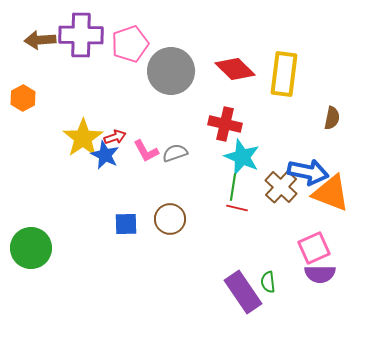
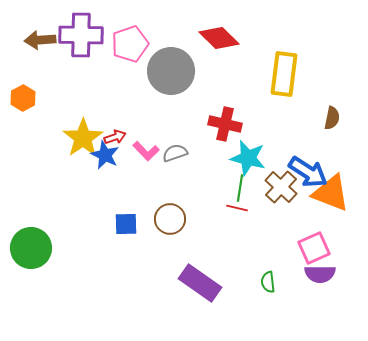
red diamond: moved 16 px left, 31 px up
pink L-shape: rotated 16 degrees counterclockwise
cyan star: moved 6 px right, 1 px down; rotated 9 degrees counterclockwise
blue arrow: rotated 21 degrees clockwise
green line: moved 7 px right, 1 px down
purple rectangle: moved 43 px left, 9 px up; rotated 21 degrees counterclockwise
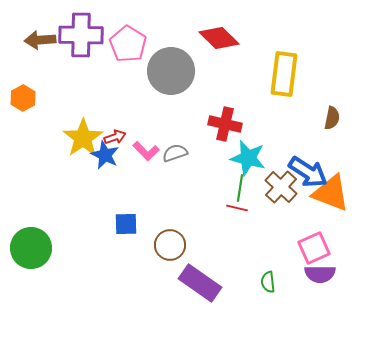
pink pentagon: moved 2 px left; rotated 21 degrees counterclockwise
brown circle: moved 26 px down
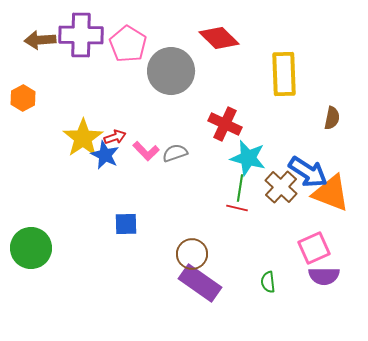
yellow rectangle: rotated 9 degrees counterclockwise
red cross: rotated 12 degrees clockwise
brown circle: moved 22 px right, 9 px down
purple semicircle: moved 4 px right, 2 px down
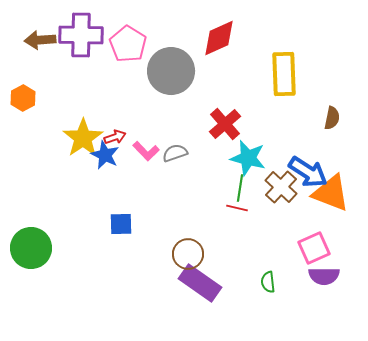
red diamond: rotated 69 degrees counterclockwise
red cross: rotated 24 degrees clockwise
blue square: moved 5 px left
brown circle: moved 4 px left
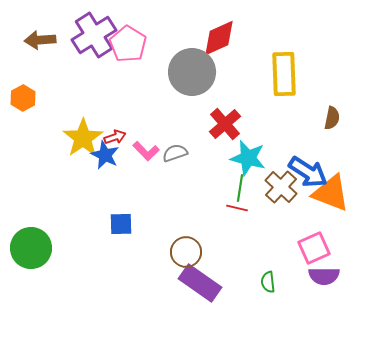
purple cross: moved 13 px right; rotated 33 degrees counterclockwise
gray circle: moved 21 px right, 1 px down
brown circle: moved 2 px left, 2 px up
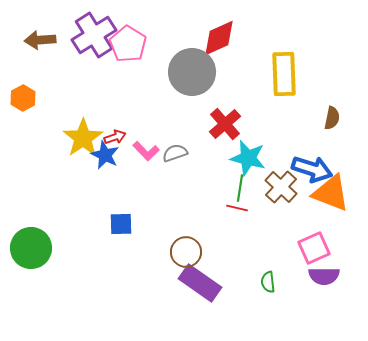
blue arrow: moved 4 px right, 3 px up; rotated 15 degrees counterclockwise
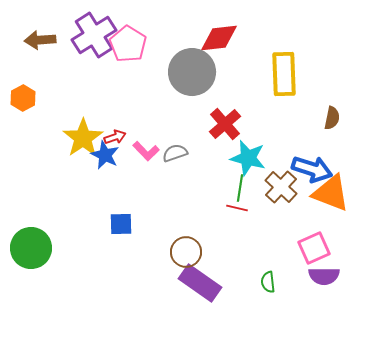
red diamond: rotated 18 degrees clockwise
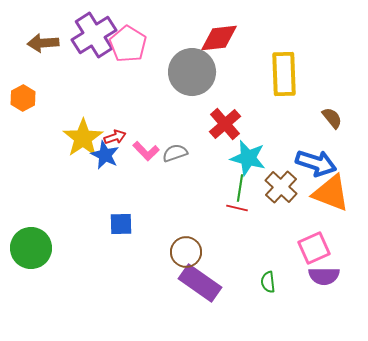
brown arrow: moved 3 px right, 3 px down
brown semicircle: rotated 50 degrees counterclockwise
blue arrow: moved 4 px right, 6 px up
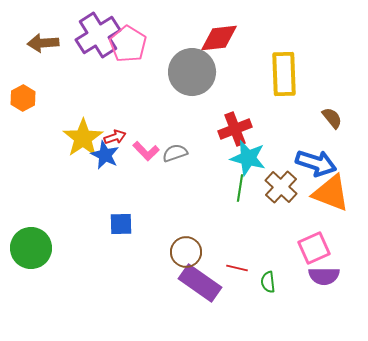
purple cross: moved 4 px right
red cross: moved 10 px right, 5 px down; rotated 20 degrees clockwise
red line: moved 60 px down
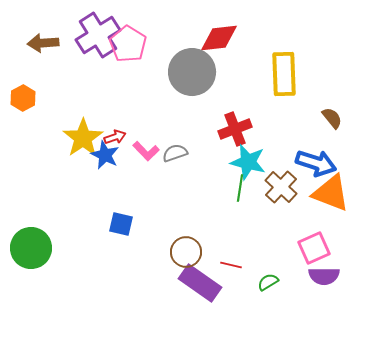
cyan star: moved 4 px down
blue square: rotated 15 degrees clockwise
red line: moved 6 px left, 3 px up
green semicircle: rotated 65 degrees clockwise
